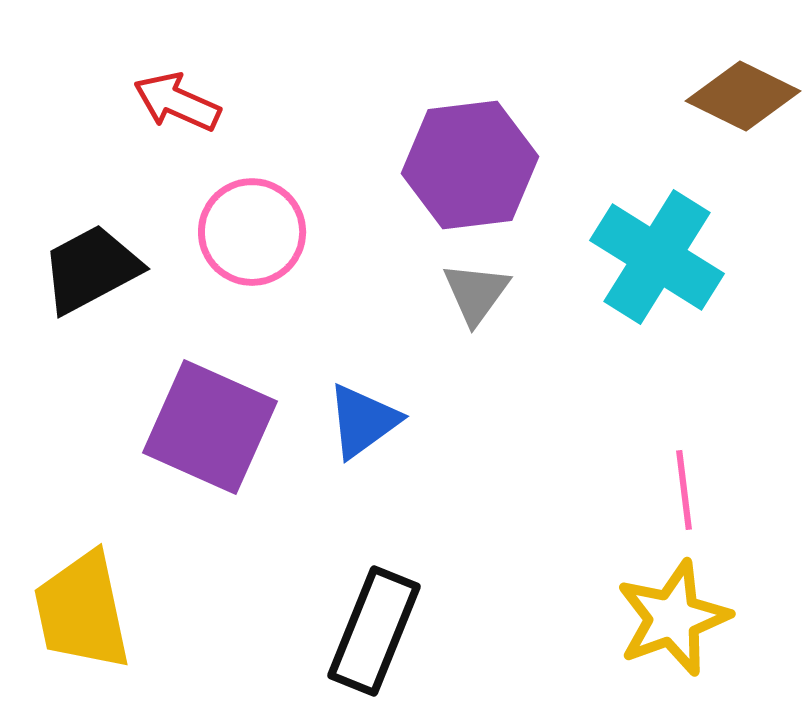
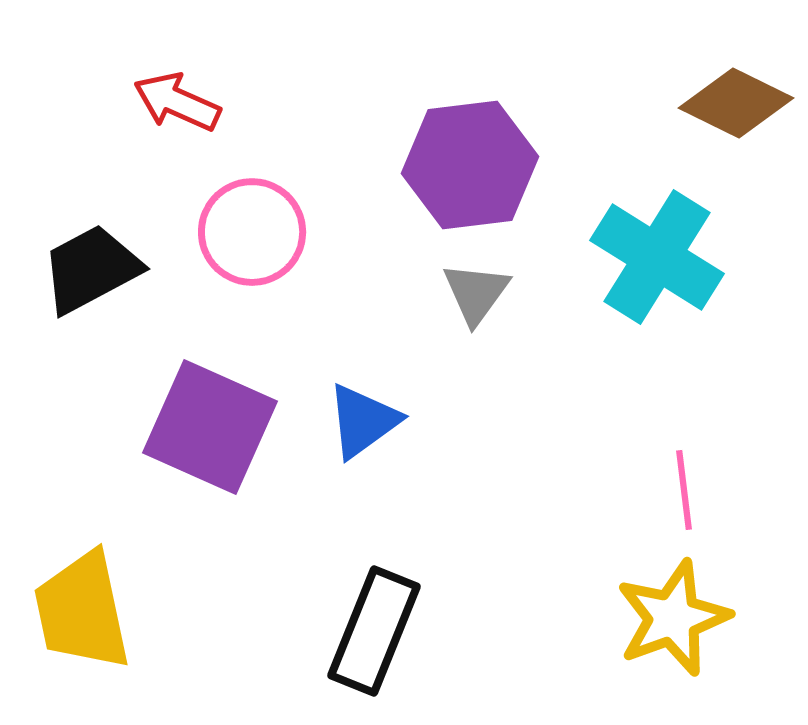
brown diamond: moved 7 px left, 7 px down
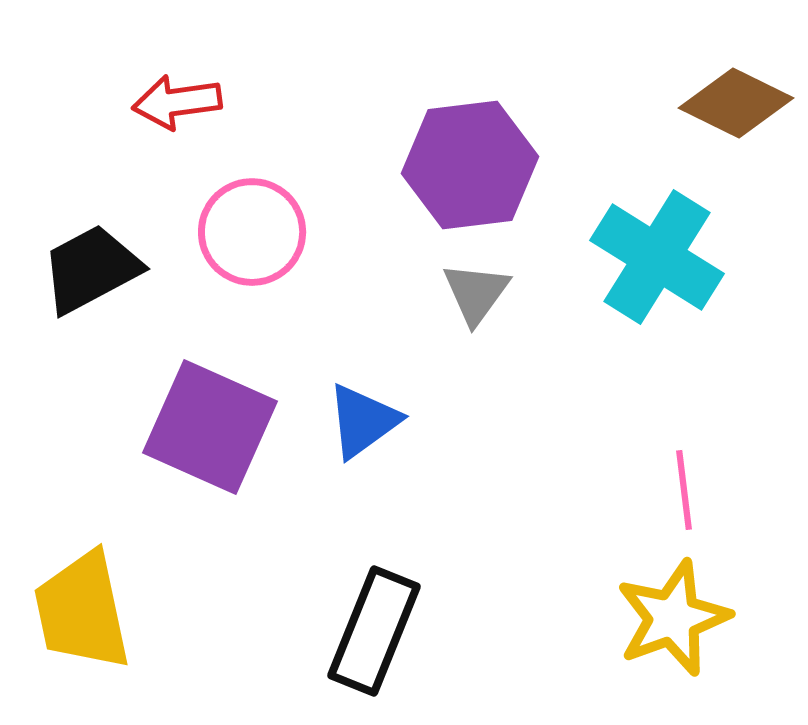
red arrow: rotated 32 degrees counterclockwise
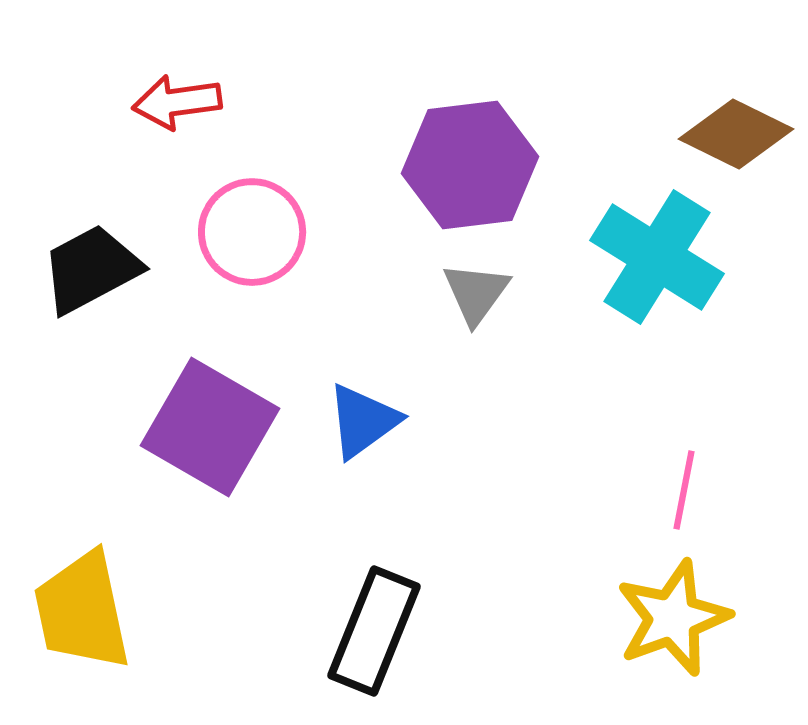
brown diamond: moved 31 px down
purple square: rotated 6 degrees clockwise
pink line: rotated 18 degrees clockwise
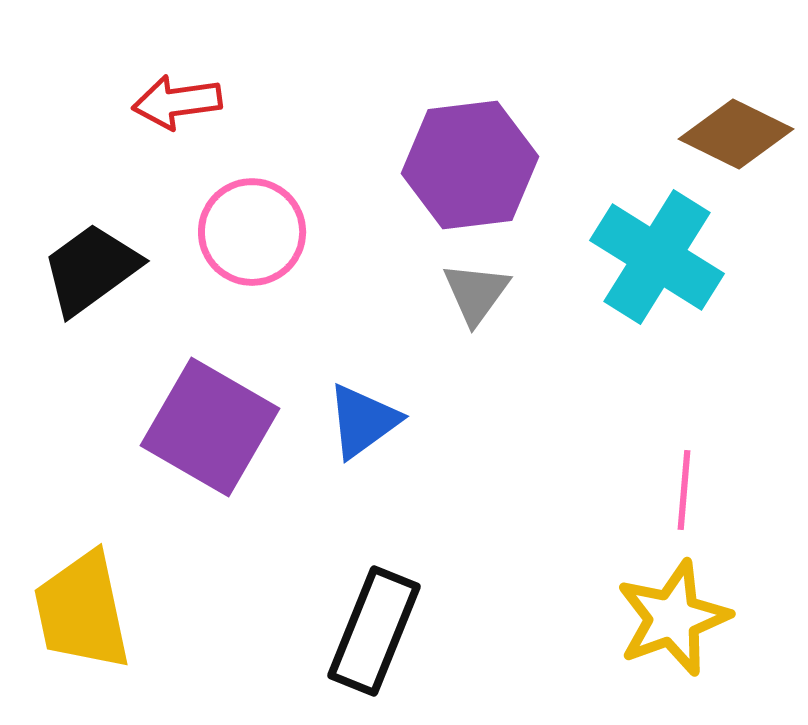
black trapezoid: rotated 8 degrees counterclockwise
pink line: rotated 6 degrees counterclockwise
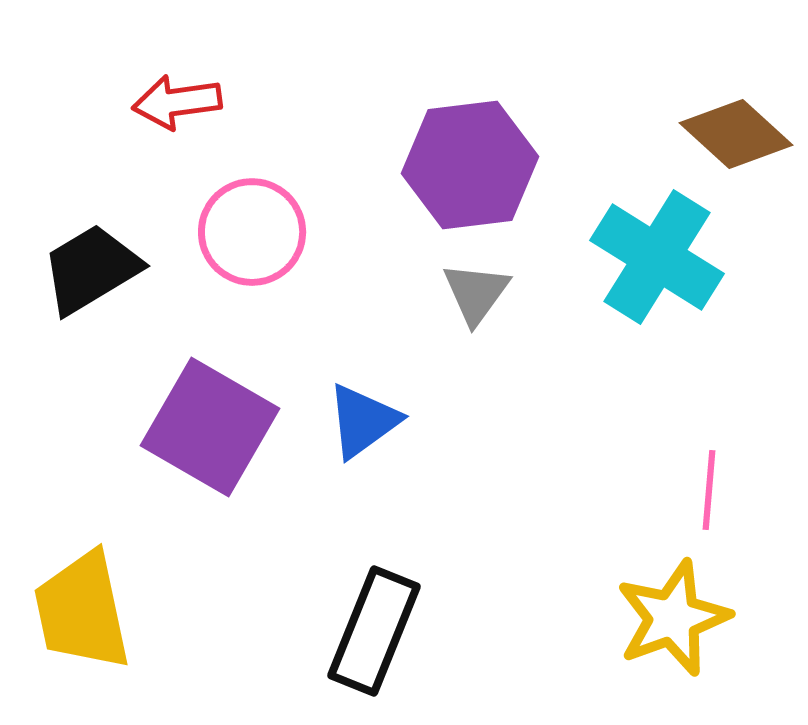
brown diamond: rotated 16 degrees clockwise
black trapezoid: rotated 5 degrees clockwise
pink line: moved 25 px right
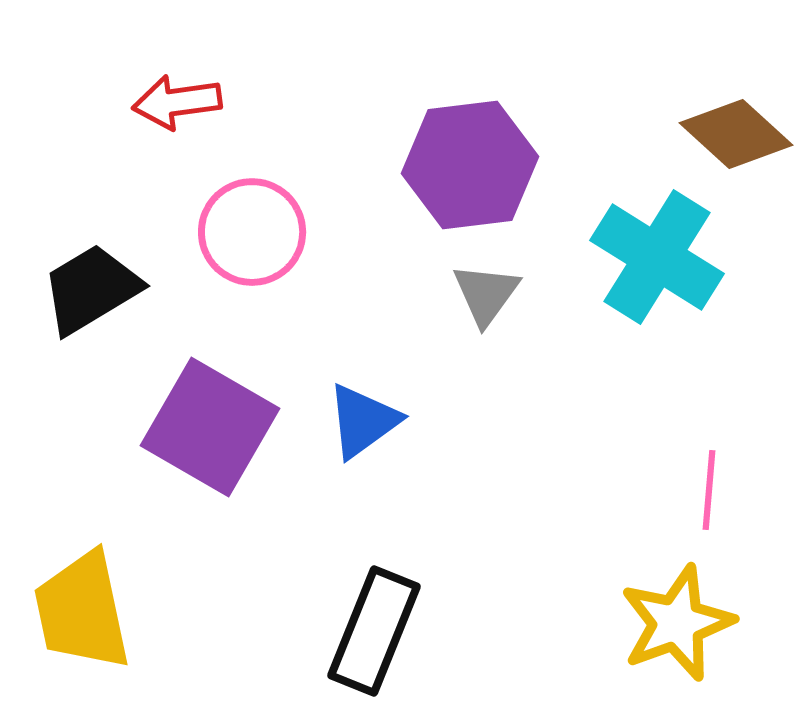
black trapezoid: moved 20 px down
gray triangle: moved 10 px right, 1 px down
yellow star: moved 4 px right, 5 px down
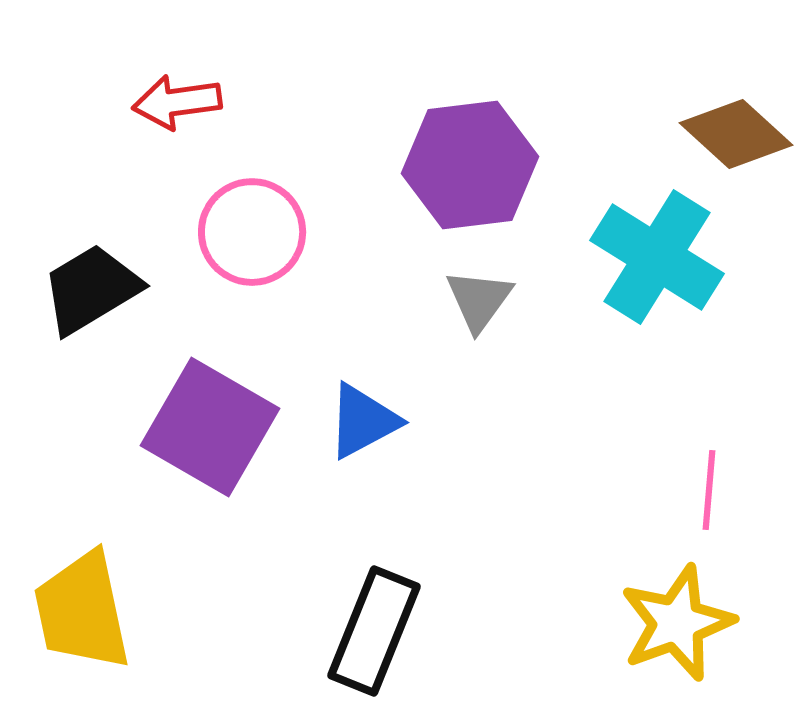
gray triangle: moved 7 px left, 6 px down
blue triangle: rotated 8 degrees clockwise
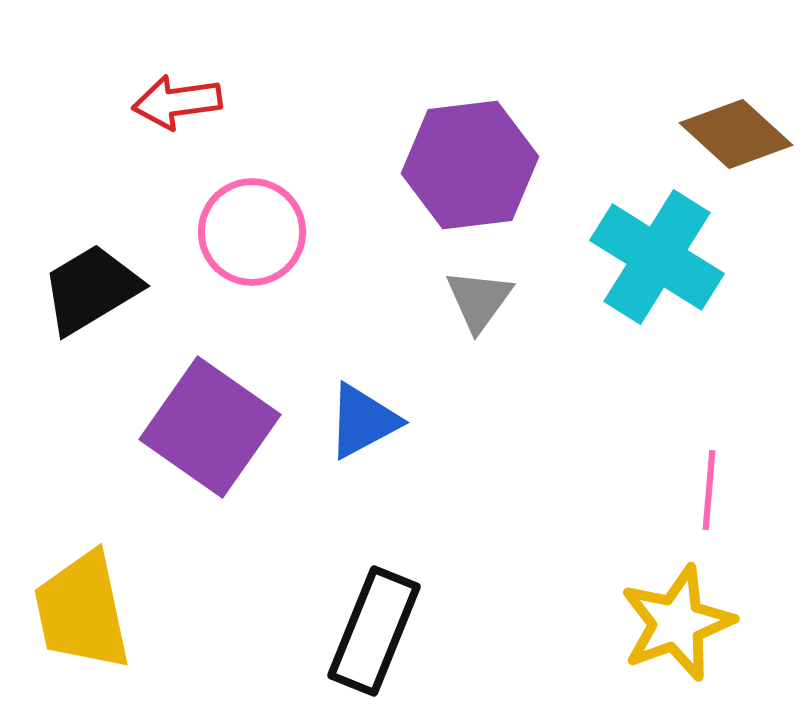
purple square: rotated 5 degrees clockwise
